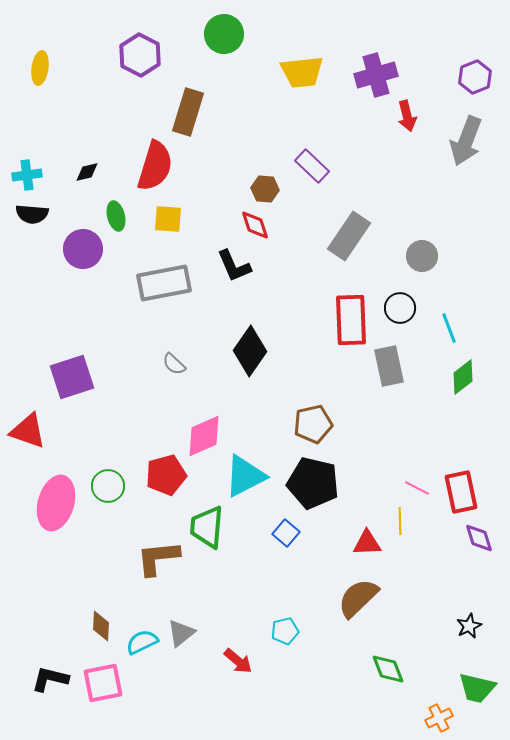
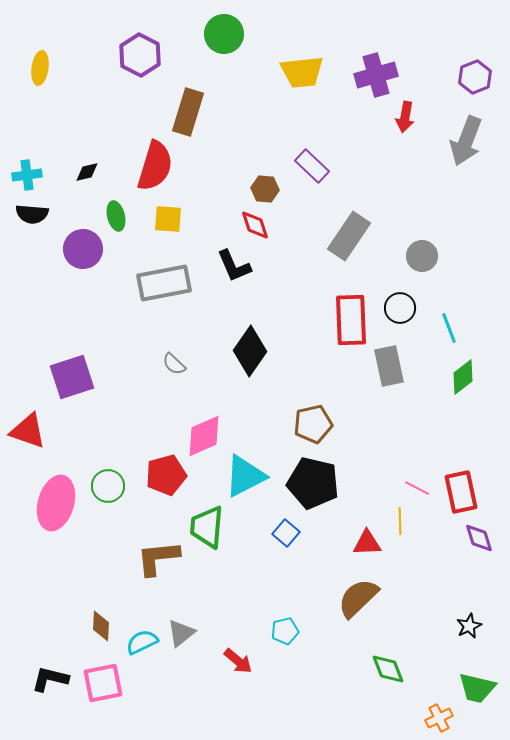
red arrow at (407, 116): moved 2 px left, 1 px down; rotated 24 degrees clockwise
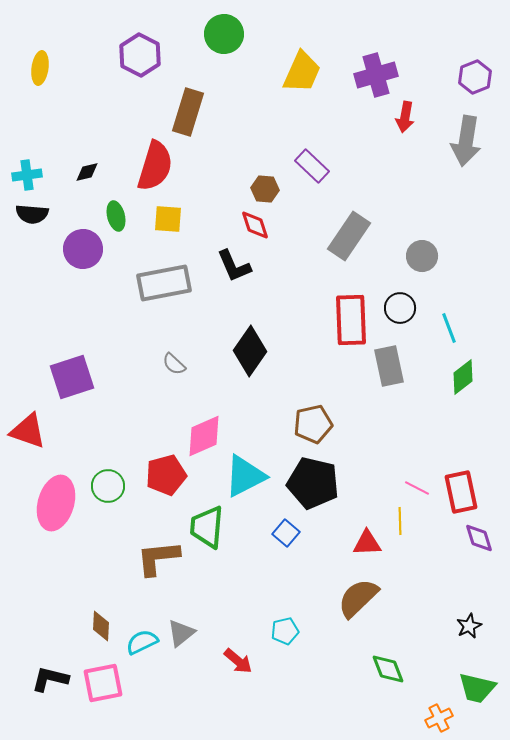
yellow trapezoid at (302, 72): rotated 60 degrees counterclockwise
gray arrow at (466, 141): rotated 12 degrees counterclockwise
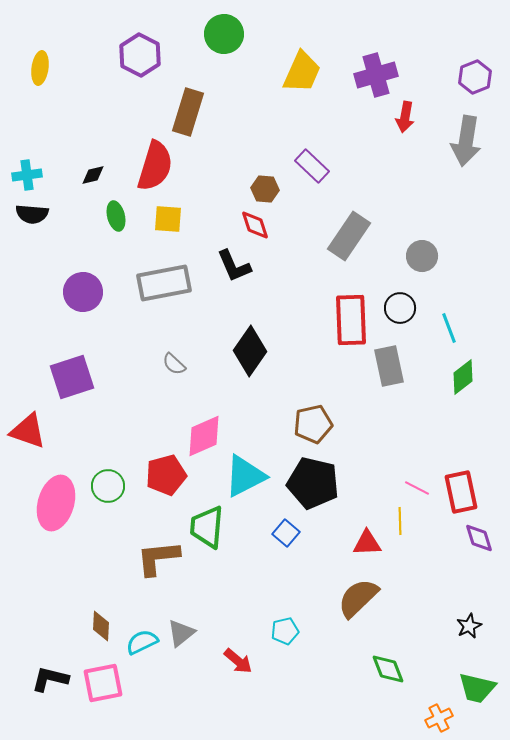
black diamond at (87, 172): moved 6 px right, 3 px down
purple circle at (83, 249): moved 43 px down
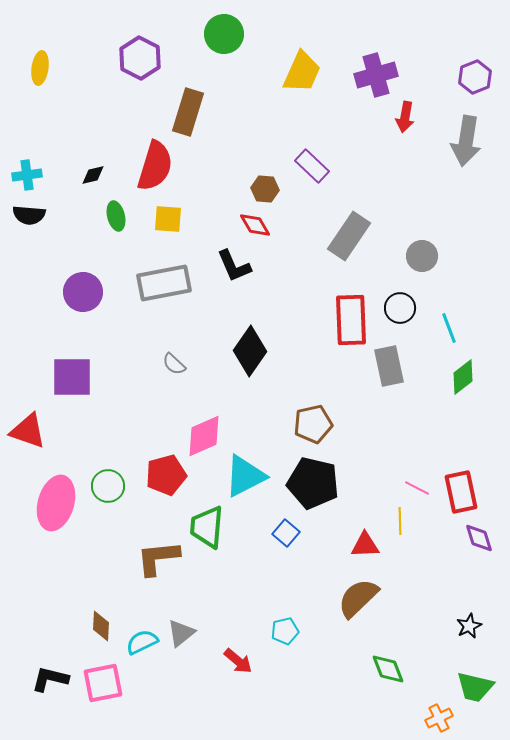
purple hexagon at (140, 55): moved 3 px down
black semicircle at (32, 214): moved 3 px left, 1 px down
red diamond at (255, 225): rotated 12 degrees counterclockwise
purple square at (72, 377): rotated 18 degrees clockwise
red triangle at (367, 543): moved 2 px left, 2 px down
green trapezoid at (477, 688): moved 2 px left, 1 px up
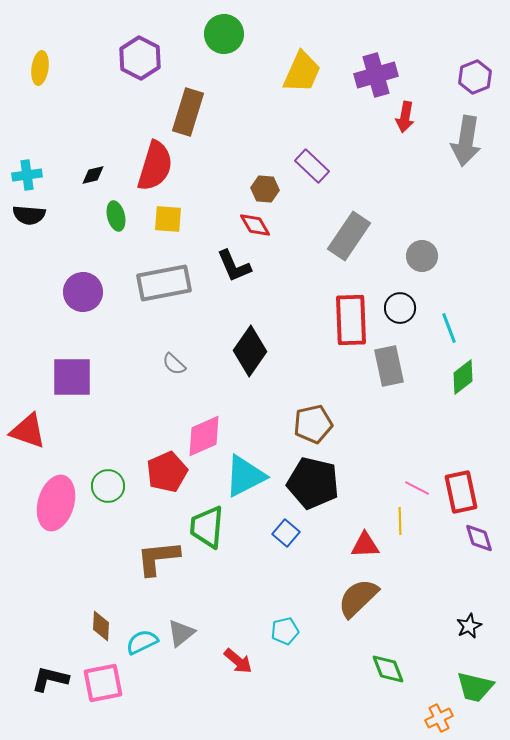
red pentagon at (166, 475): moved 1 px right, 3 px up; rotated 9 degrees counterclockwise
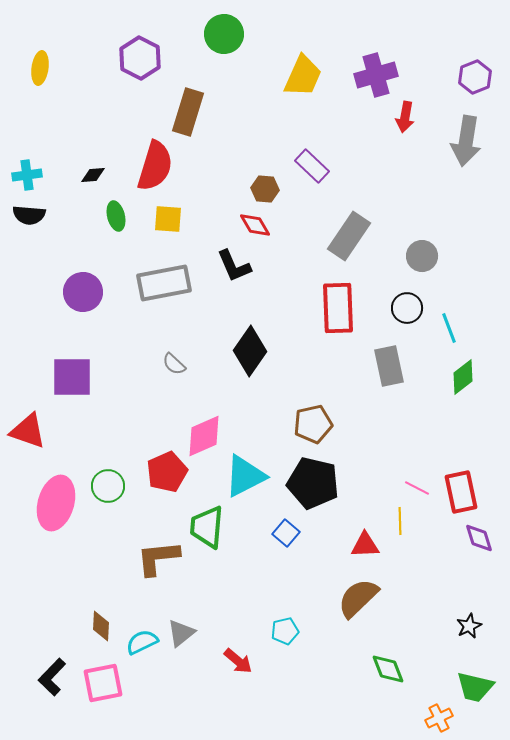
yellow trapezoid at (302, 72): moved 1 px right, 4 px down
black diamond at (93, 175): rotated 10 degrees clockwise
black circle at (400, 308): moved 7 px right
red rectangle at (351, 320): moved 13 px left, 12 px up
black L-shape at (50, 679): moved 2 px right, 2 px up; rotated 60 degrees counterclockwise
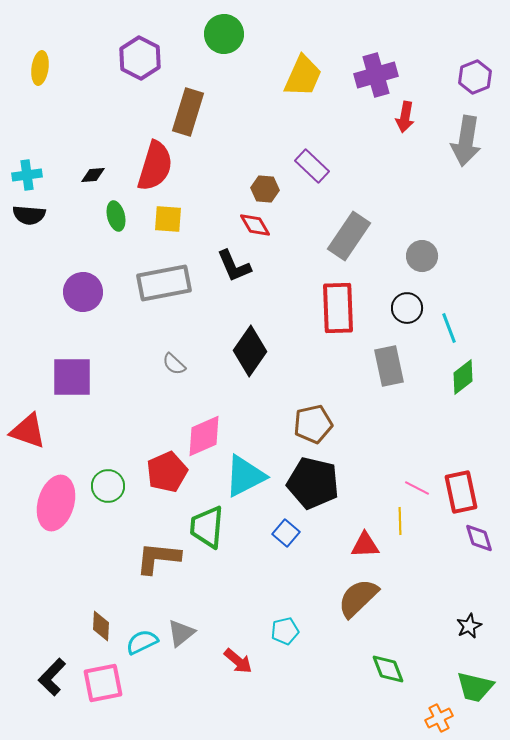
brown L-shape at (158, 558): rotated 12 degrees clockwise
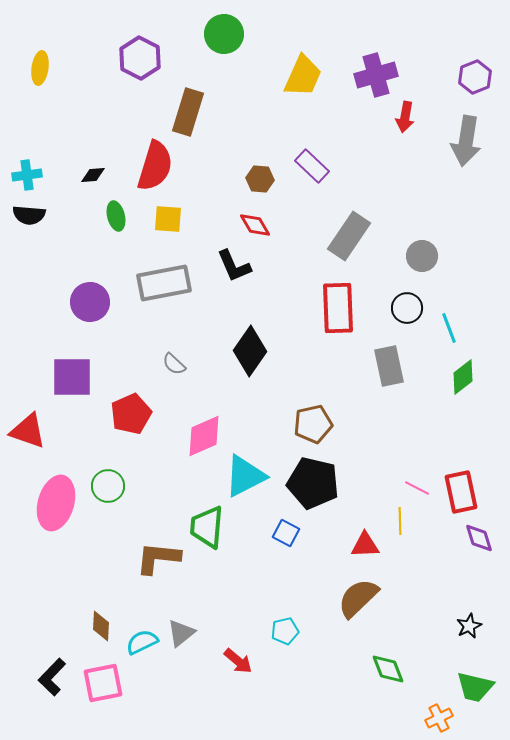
brown hexagon at (265, 189): moved 5 px left, 10 px up
purple circle at (83, 292): moved 7 px right, 10 px down
red pentagon at (167, 472): moved 36 px left, 58 px up
blue square at (286, 533): rotated 12 degrees counterclockwise
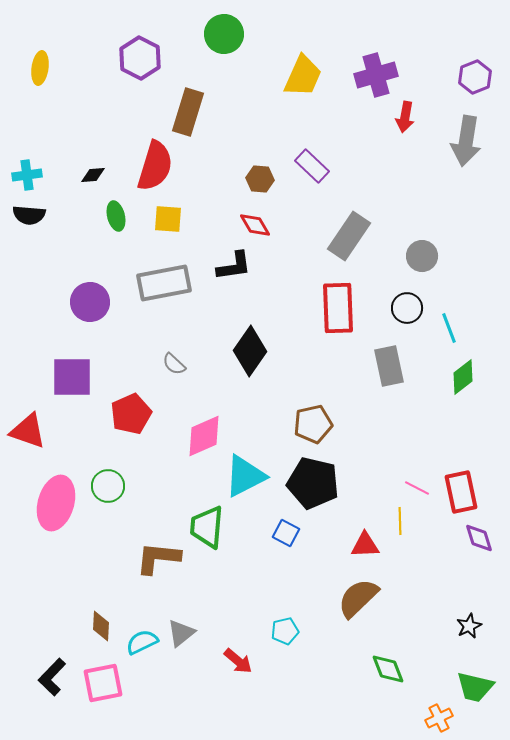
black L-shape at (234, 266): rotated 75 degrees counterclockwise
